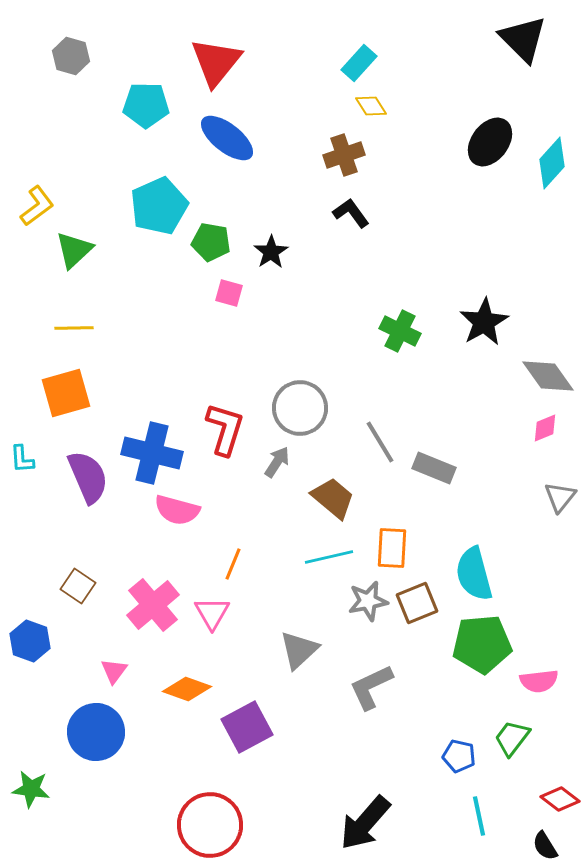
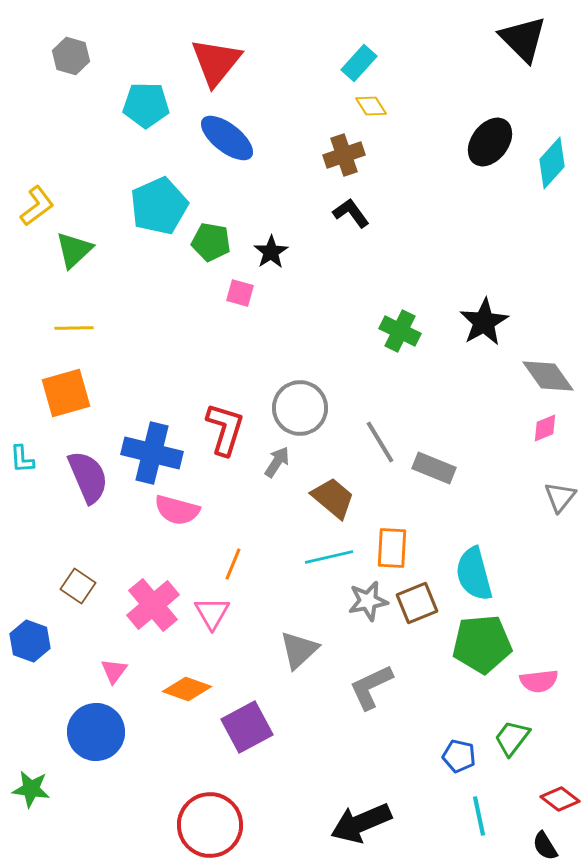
pink square at (229, 293): moved 11 px right
black arrow at (365, 823): moved 4 px left; rotated 26 degrees clockwise
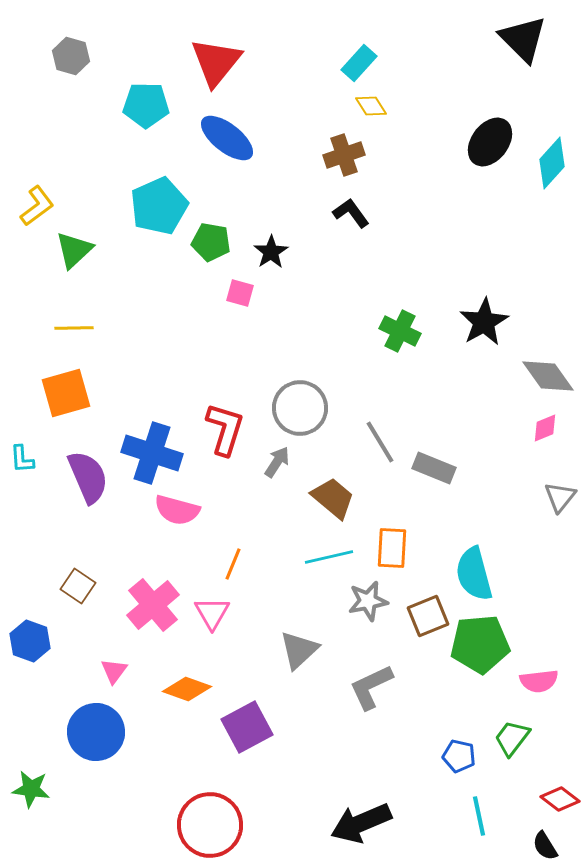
blue cross at (152, 453): rotated 4 degrees clockwise
brown square at (417, 603): moved 11 px right, 13 px down
green pentagon at (482, 644): moved 2 px left
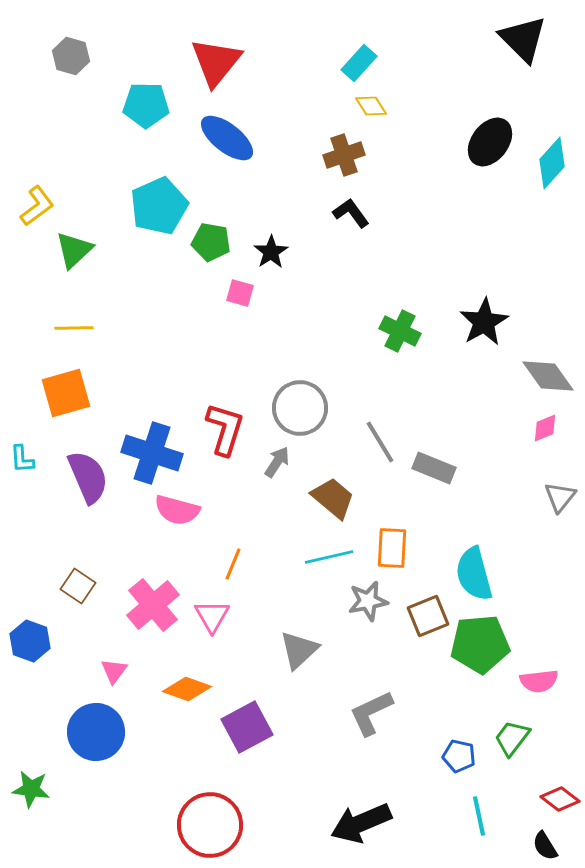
pink triangle at (212, 613): moved 3 px down
gray L-shape at (371, 687): moved 26 px down
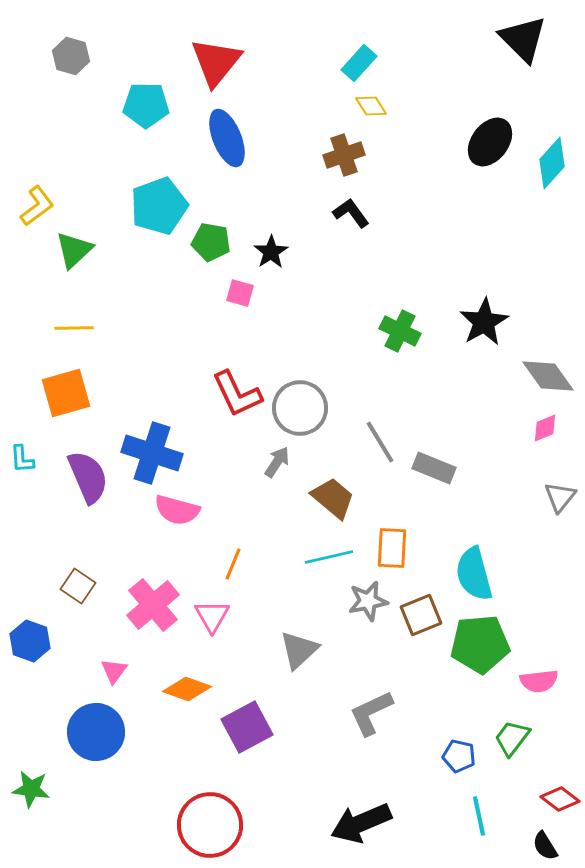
blue ellipse at (227, 138): rotated 30 degrees clockwise
cyan pentagon at (159, 206): rotated 4 degrees clockwise
red L-shape at (225, 429): moved 12 px right, 35 px up; rotated 138 degrees clockwise
brown square at (428, 616): moved 7 px left, 1 px up
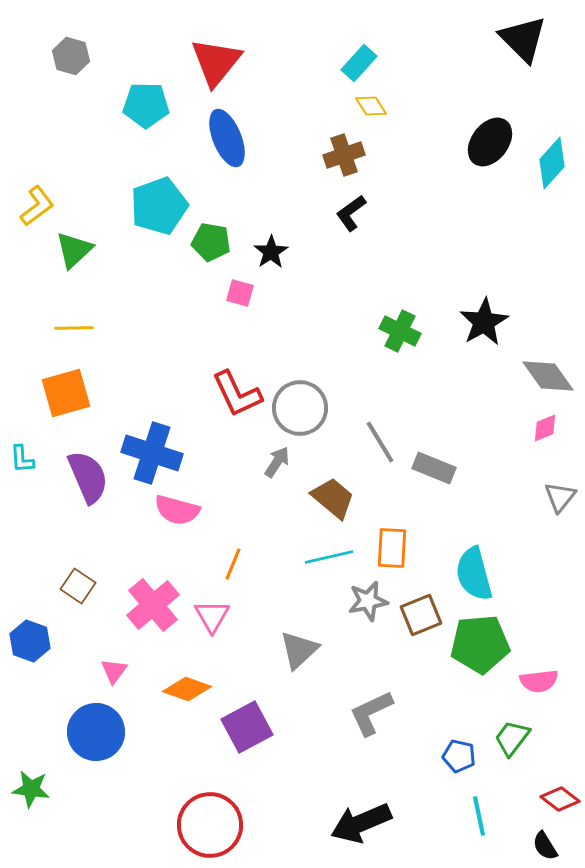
black L-shape at (351, 213): rotated 90 degrees counterclockwise
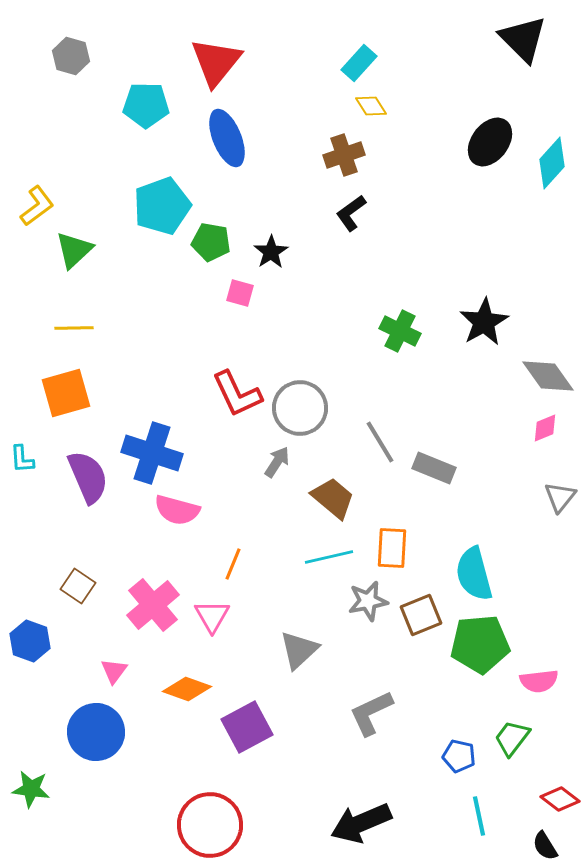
cyan pentagon at (159, 206): moved 3 px right
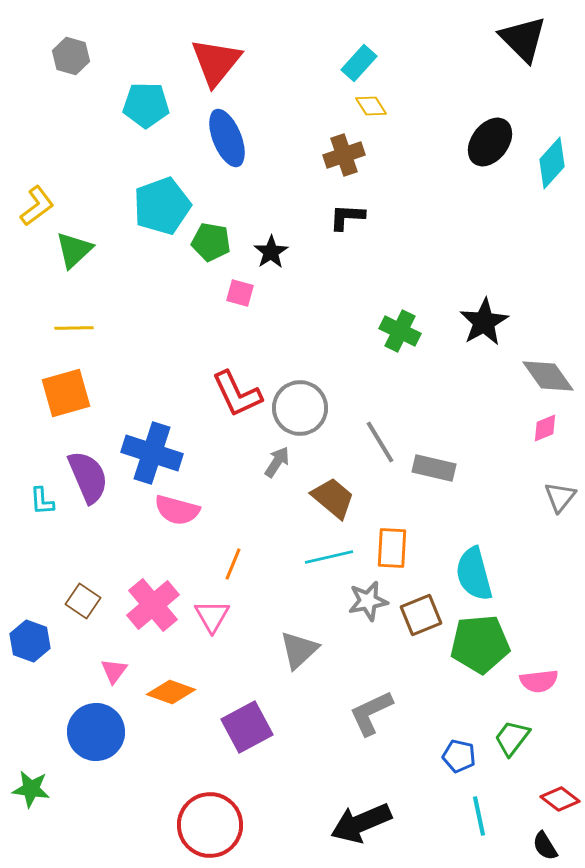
black L-shape at (351, 213): moved 4 px left, 4 px down; rotated 39 degrees clockwise
cyan L-shape at (22, 459): moved 20 px right, 42 px down
gray rectangle at (434, 468): rotated 9 degrees counterclockwise
brown square at (78, 586): moved 5 px right, 15 px down
orange diamond at (187, 689): moved 16 px left, 3 px down
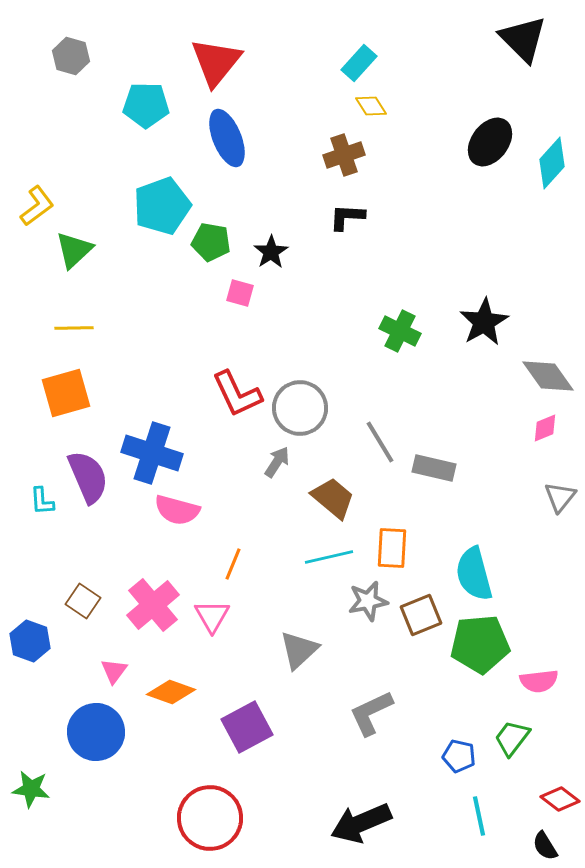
red circle at (210, 825): moved 7 px up
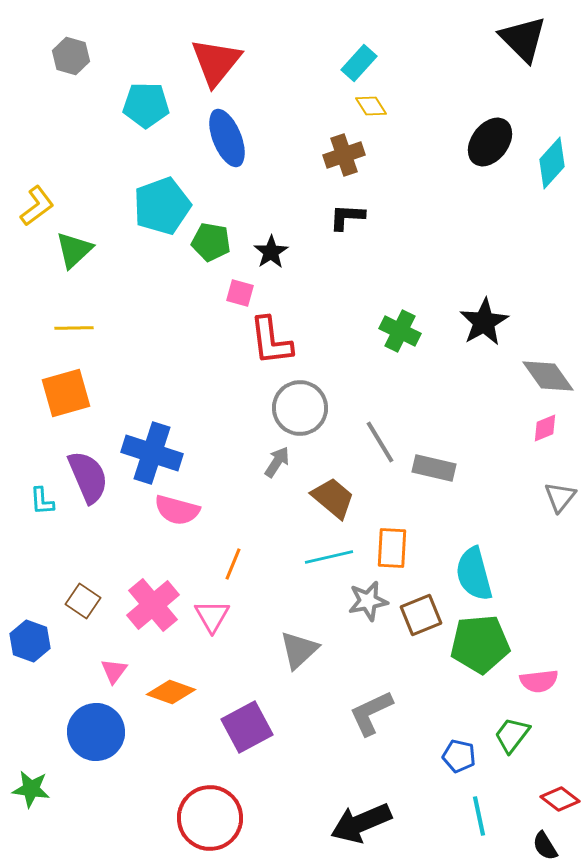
red L-shape at (237, 394): moved 34 px right, 53 px up; rotated 18 degrees clockwise
green trapezoid at (512, 738): moved 3 px up
